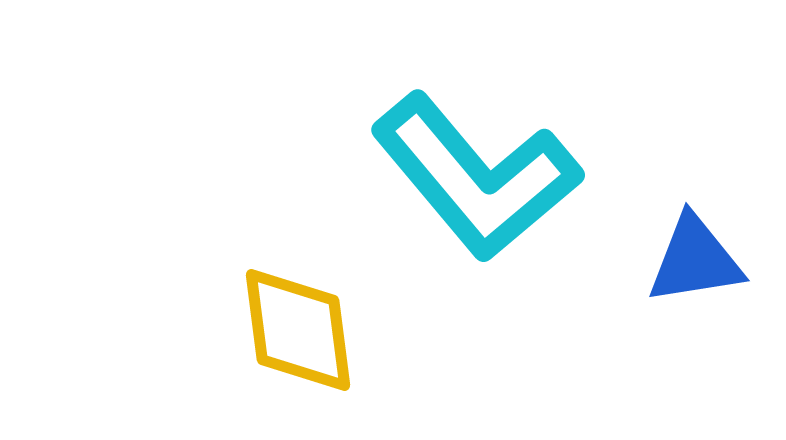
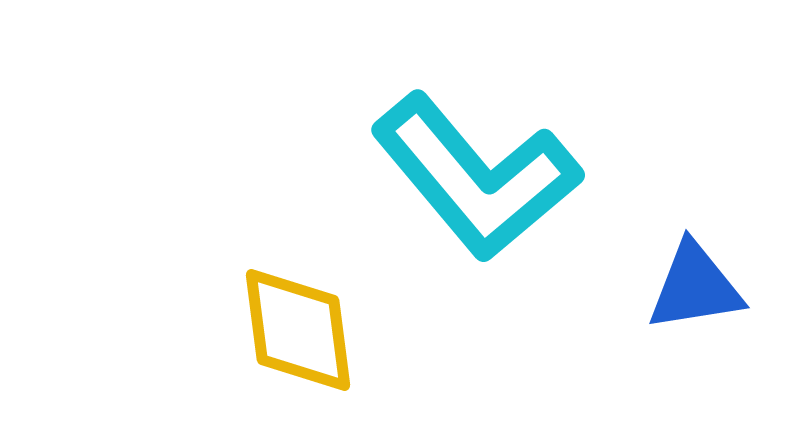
blue triangle: moved 27 px down
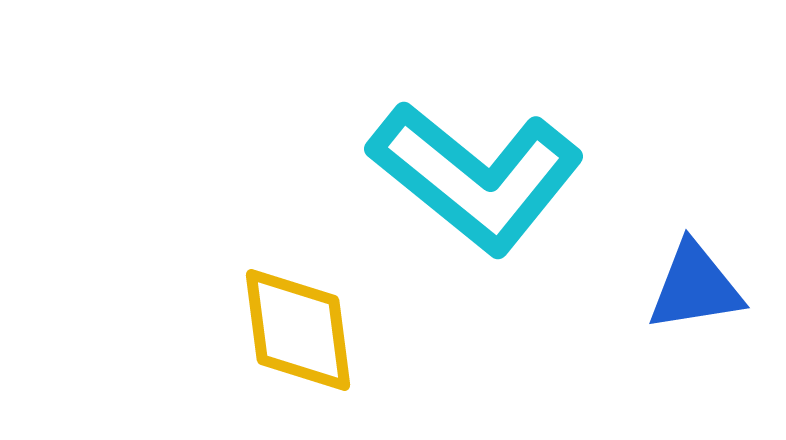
cyan L-shape: rotated 11 degrees counterclockwise
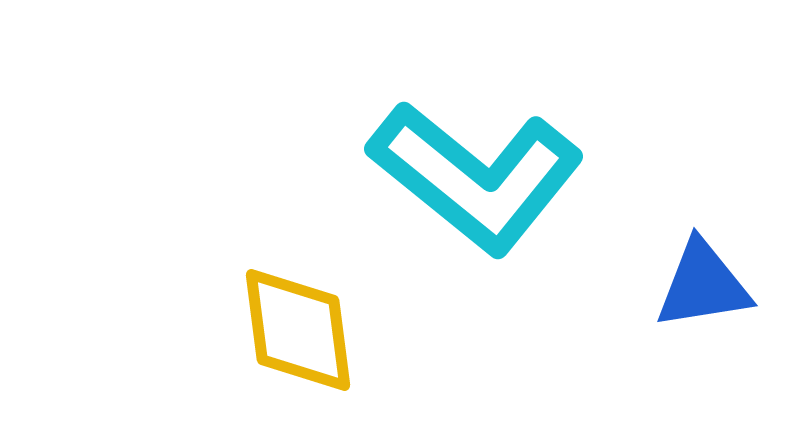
blue triangle: moved 8 px right, 2 px up
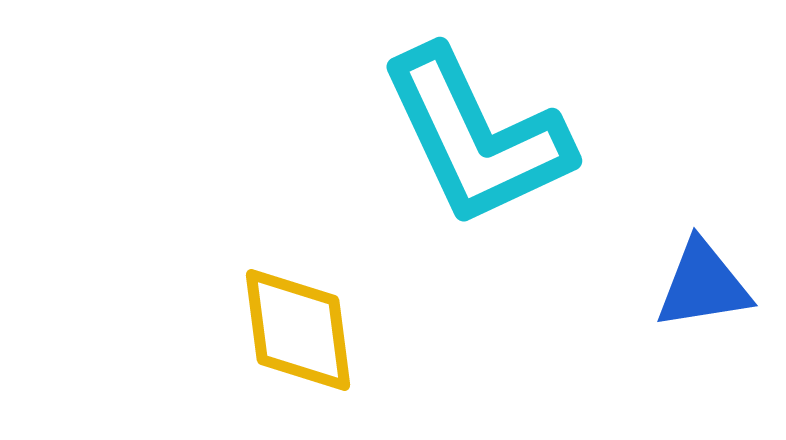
cyan L-shape: moved 40 px up; rotated 26 degrees clockwise
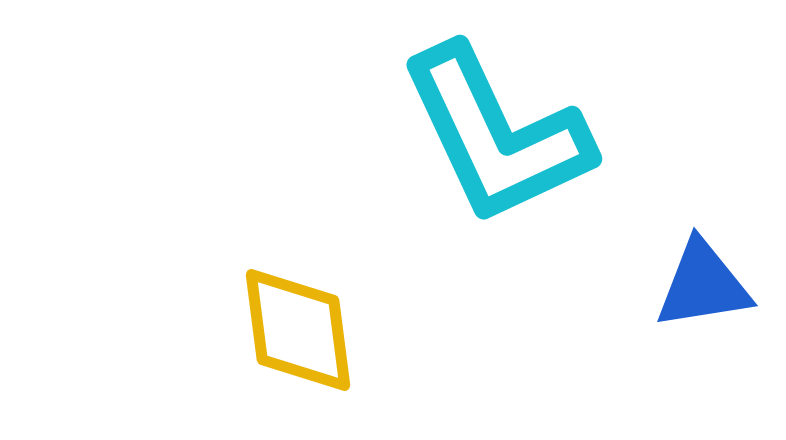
cyan L-shape: moved 20 px right, 2 px up
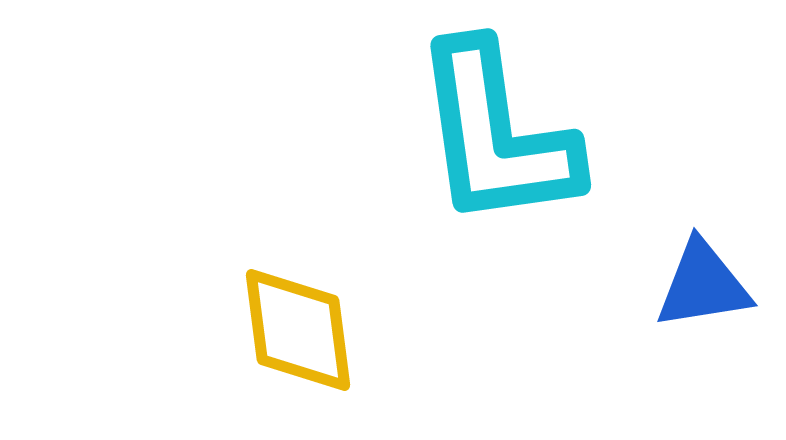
cyan L-shape: rotated 17 degrees clockwise
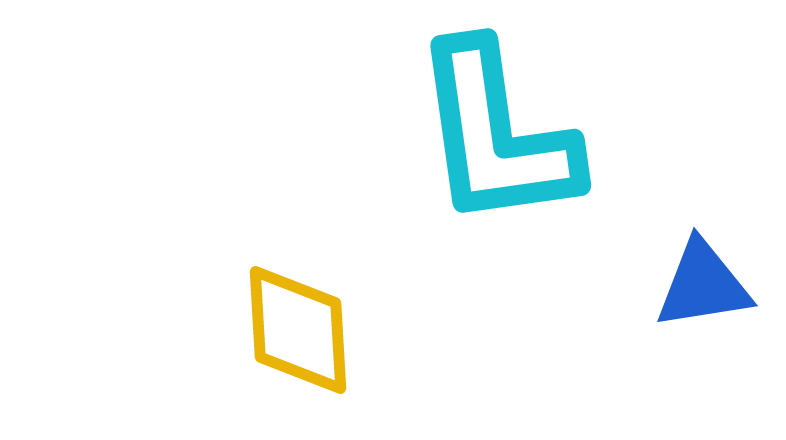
yellow diamond: rotated 4 degrees clockwise
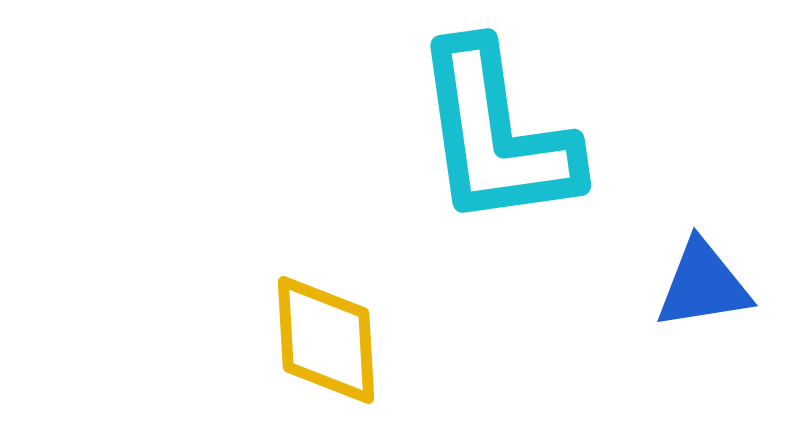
yellow diamond: moved 28 px right, 10 px down
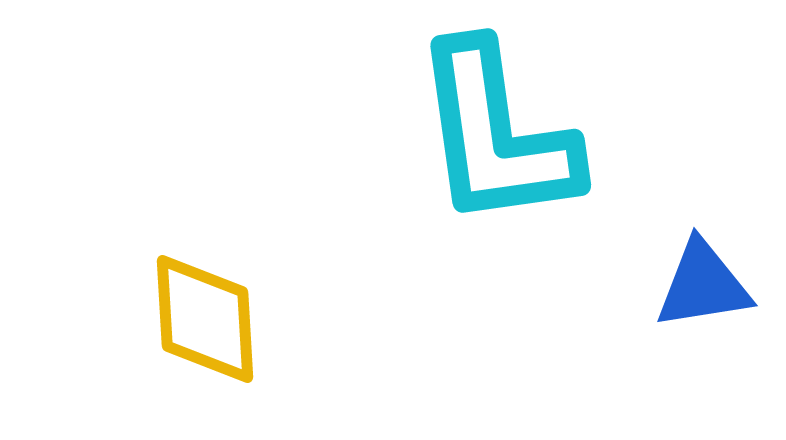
yellow diamond: moved 121 px left, 21 px up
